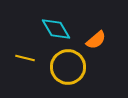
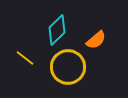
cyan diamond: moved 1 px right, 1 px down; rotated 76 degrees clockwise
yellow line: rotated 24 degrees clockwise
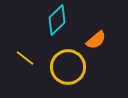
cyan diamond: moved 10 px up
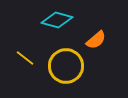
cyan diamond: rotated 60 degrees clockwise
yellow circle: moved 2 px left, 1 px up
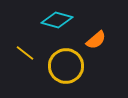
yellow line: moved 5 px up
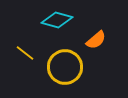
yellow circle: moved 1 px left, 1 px down
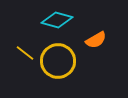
orange semicircle: rotated 10 degrees clockwise
yellow circle: moved 7 px left, 6 px up
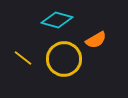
yellow line: moved 2 px left, 5 px down
yellow circle: moved 6 px right, 2 px up
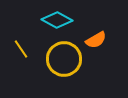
cyan diamond: rotated 12 degrees clockwise
yellow line: moved 2 px left, 9 px up; rotated 18 degrees clockwise
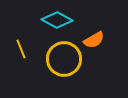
orange semicircle: moved 2 px left
yellow line: rotated 12 degrees clockwise
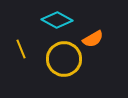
orange semicircle: moved 1 px left, 1 px up
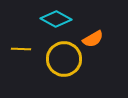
cyan diamond: moved 1 px left, 1 px up
yellow line: rotated 66 degrees counterclockwise
